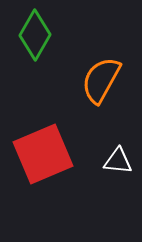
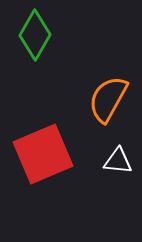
orange semicircle: moved 7 px right, 19 px down
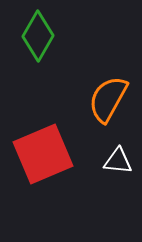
green diamond: moved 3 px right, 1 px down
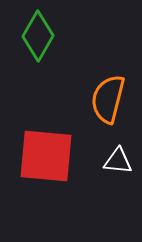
orange semicircle: rotated 15 degrees counterclockwise
red square: moved 3 px right, 2 px down; rotated 28 degrees clockwise
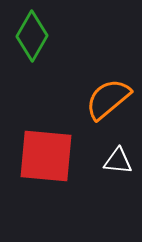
green diamond: moved 6 px left
orange semicircle: rotated 36 degrees clockwise
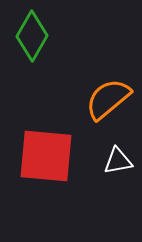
white triangle: rotated 16 degrees counterclockwise
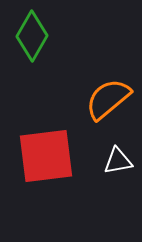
red square: rotated 12 degrees counterclockwise
